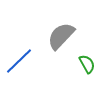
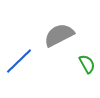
gray semicircle: moved 2 px left, 1 px up; rotated 20 degrees clockwise
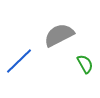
green semicircle: moved 2 px left
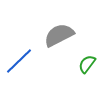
green semicircle: moved 2 px right; rotated 114 degrees counterclockwise
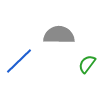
gray semicircle: rotated 28 degrees clockwise
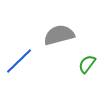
gray semicircle: rotated 16 degrees counterclockwise
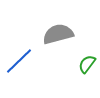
gray semicircle: moved 1 px left, 1 px up
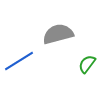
blue line: rotated 12 degrees clockwise
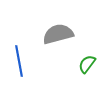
blue line: rotated 68 degrees counterclockwise
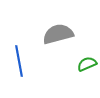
green semicircle: rotated 30 degrees clockwise
